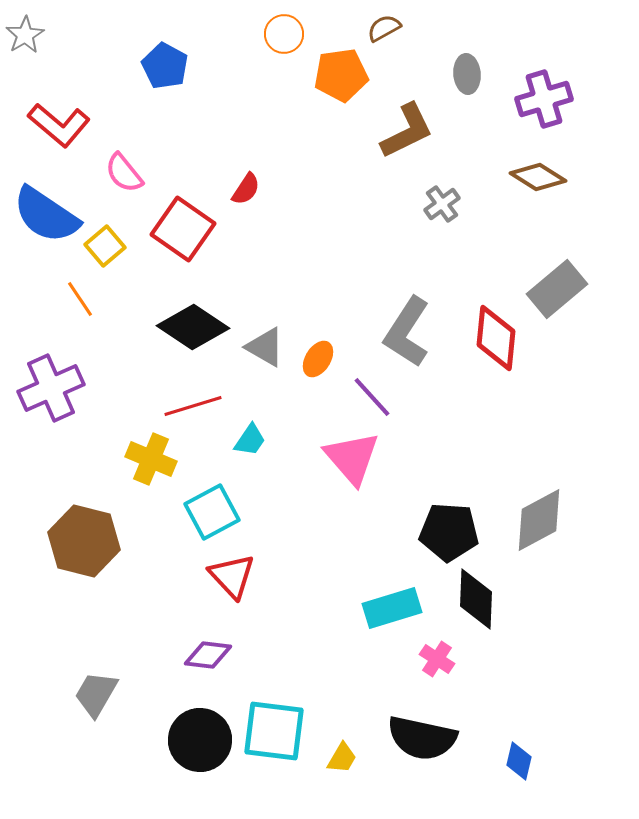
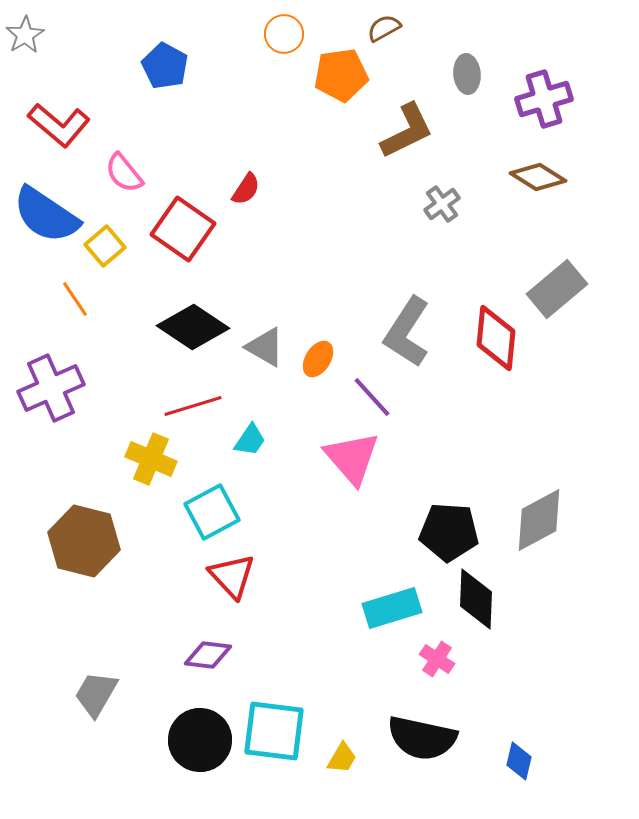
orange line at (80, 299): moved 5 px left
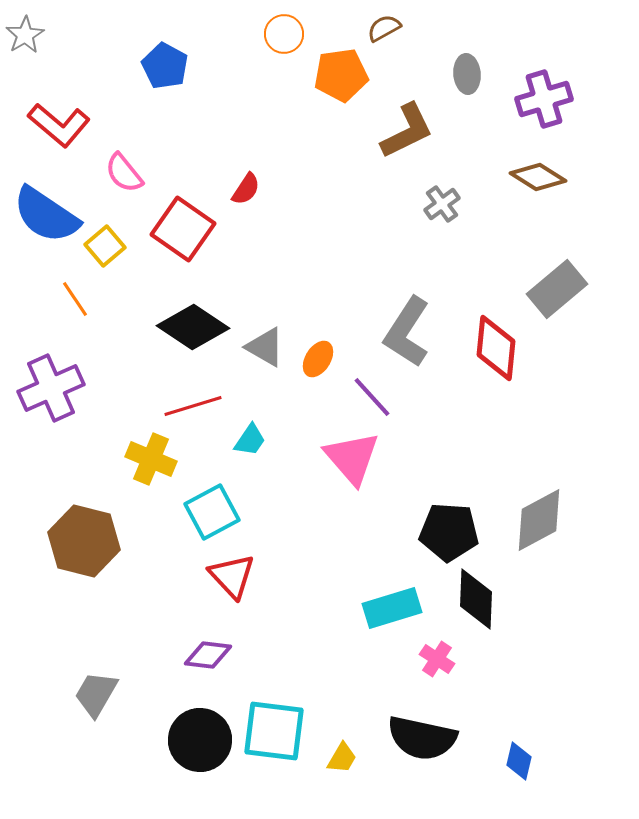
red diamond at (496, 338): moved 10 px down
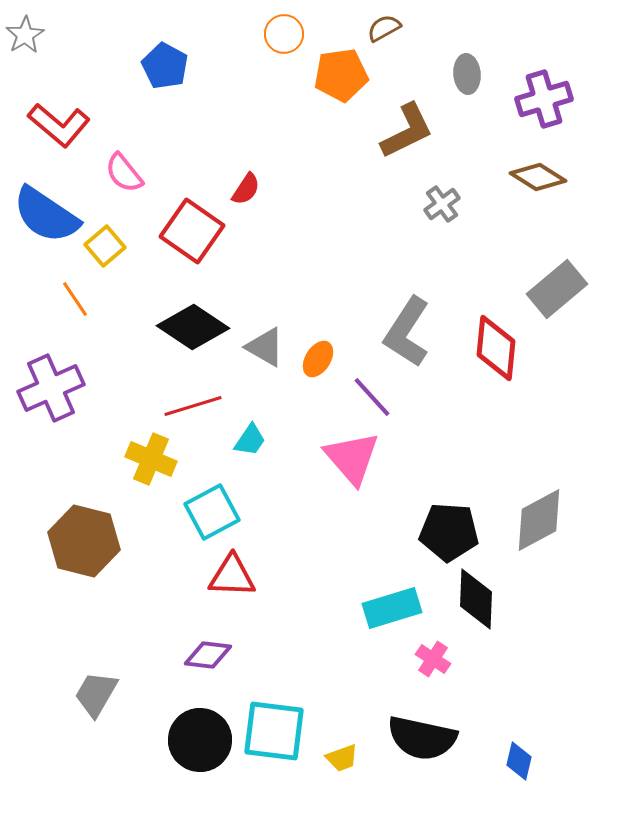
red square at (183, 229): moved 9 px right, 2 px down
red triangle at (232, 576): rotated 45 degrees counterclockwise
pink cross at (437, 659): moved 4 px left
yellow trapezoid at (342, 758): rotated 40 degrees clockwise
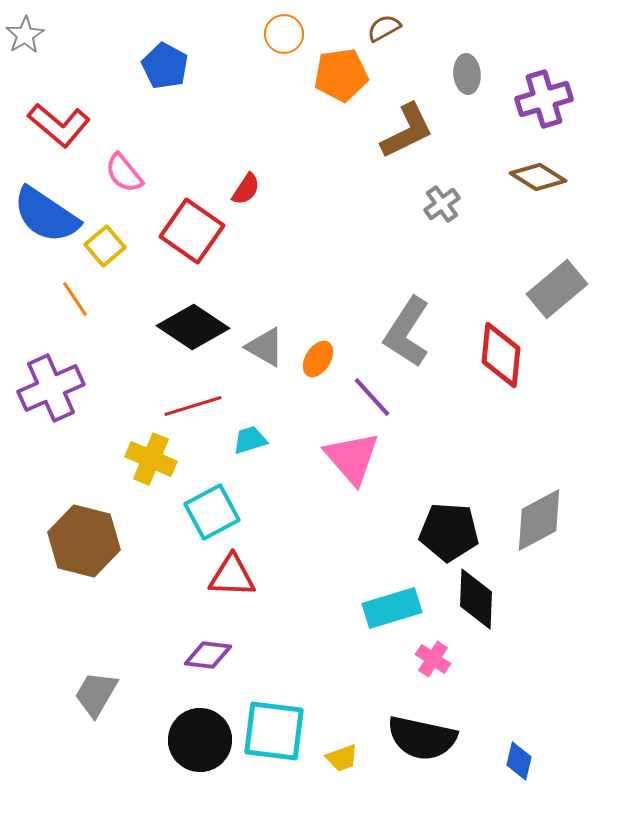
red diamond at (496, 348): moved 5 px right, 7 px down
cyan trapezoid at (250, 440): rotated 141 degrees counterclockwise
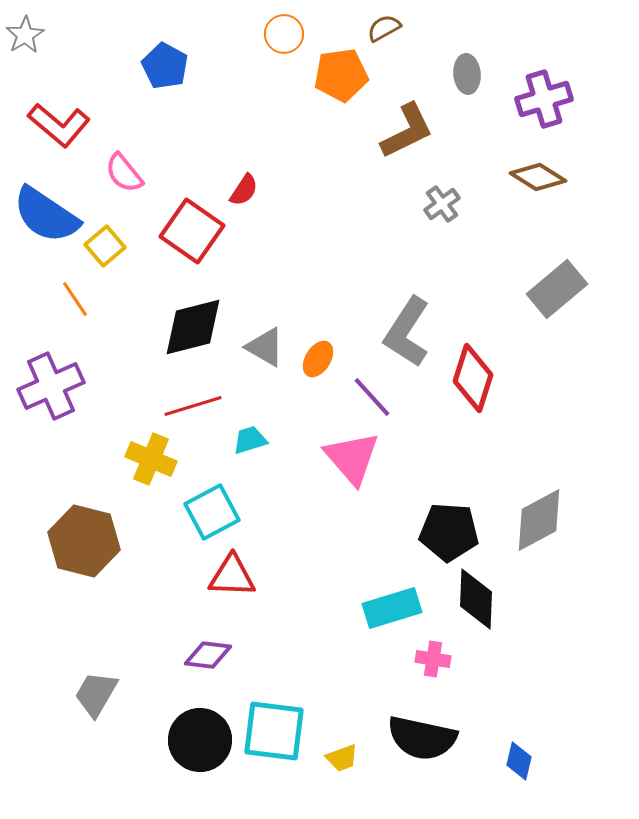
red semicircle at (246, 189): moved 2 px left, 1 px down
black diamond at (193, 327): rotated 48 degrees counterclockwise
red diamond at (501, 355): moved 28 px left, 23 px down; rotated 12 degrees clockwise
purple cross at (51, 388): moved 2 px up
pink cross at (433, 659): rotated 24 degrees counterclockwise
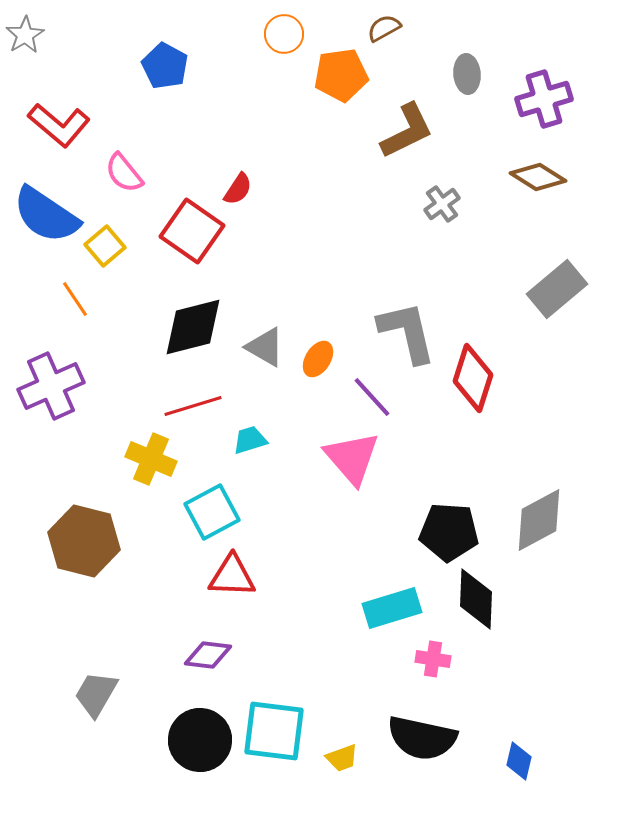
red semicircle at (244, 190): moved 6 px left, 1 px up
gray L-shape at (407, 332): rotated 134 degrees clockwise
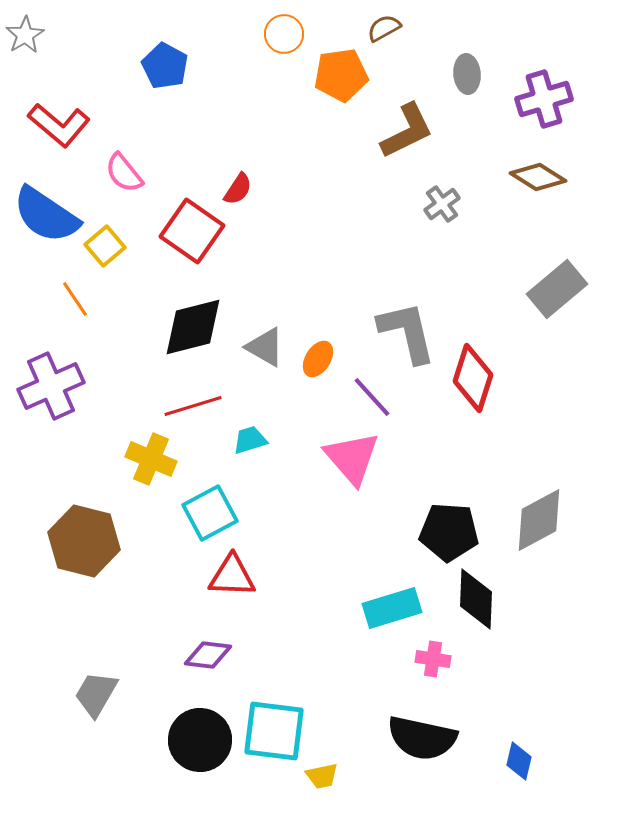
cyan square at (212, 512): moved 2 px left, 1 px down
yellow trapezoid at (342, 758): moved 20 px left, 18 px down; rotated 8 degrees clockwise
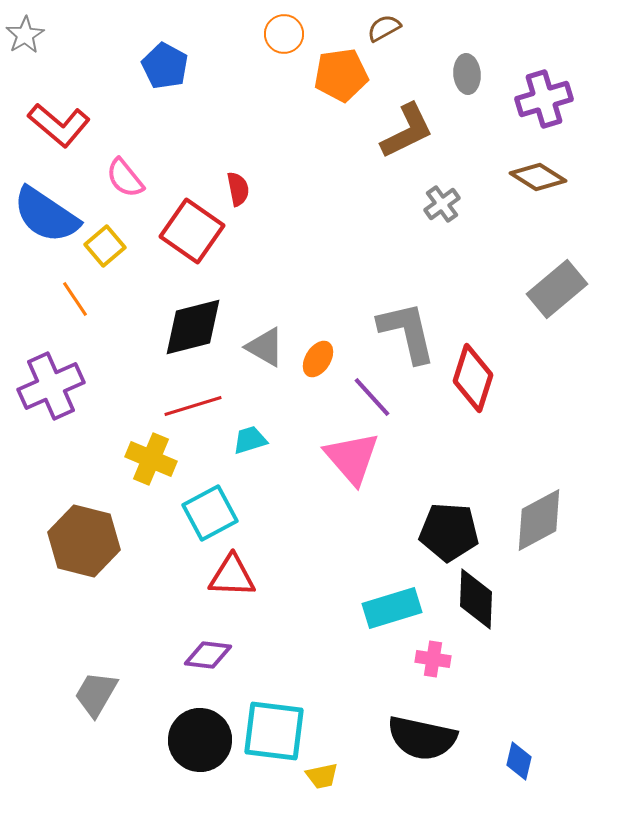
pink semicircle at (124, 173): moved 1 px right, 5 px down
red semicircle at (238, 189): rotated 44 degrees counterclockwise
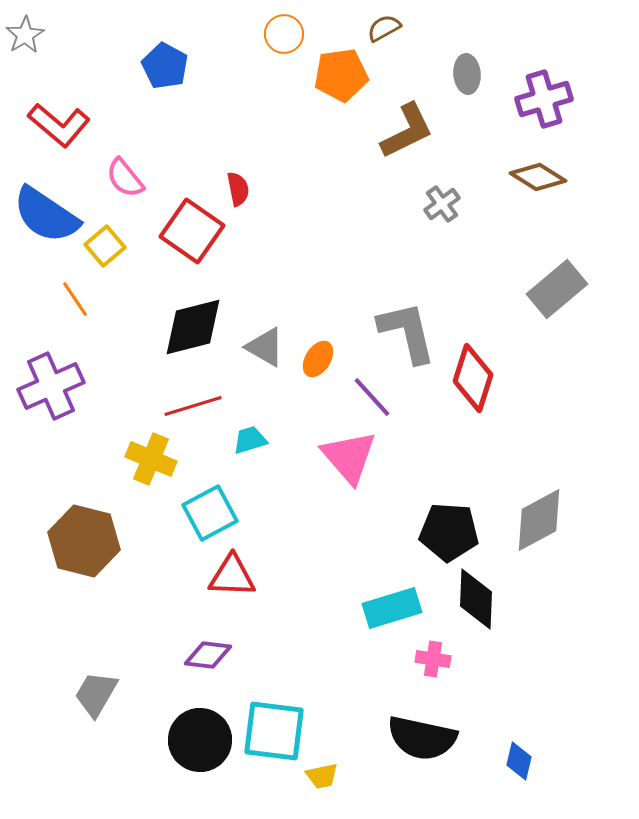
pink triangle at (352, 458): moved 3 px left, 1 px up
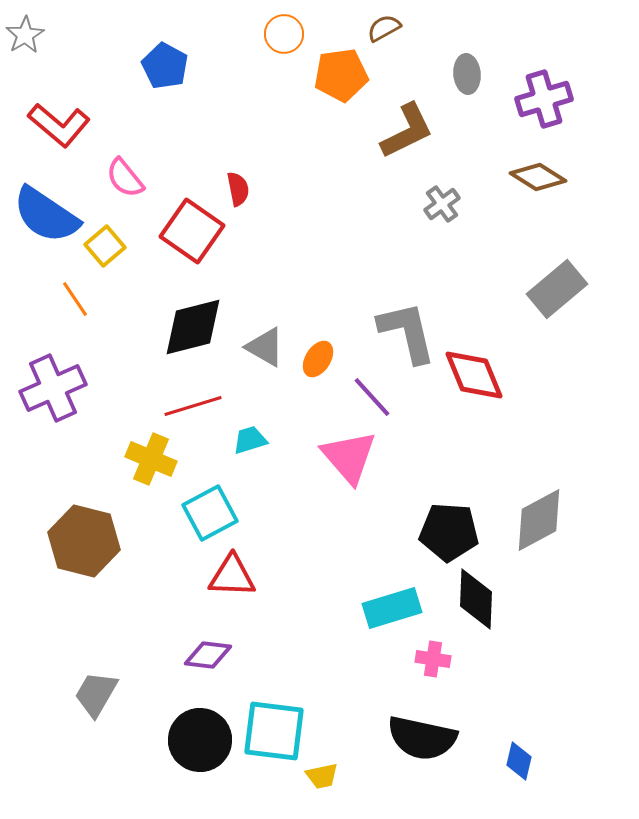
red diamond at (473, 378): moved 1 px right, 3 px up; rotated 40 degrees counterclockwise
purple cross at (51, 386): moved 2 px right, 2 px down
